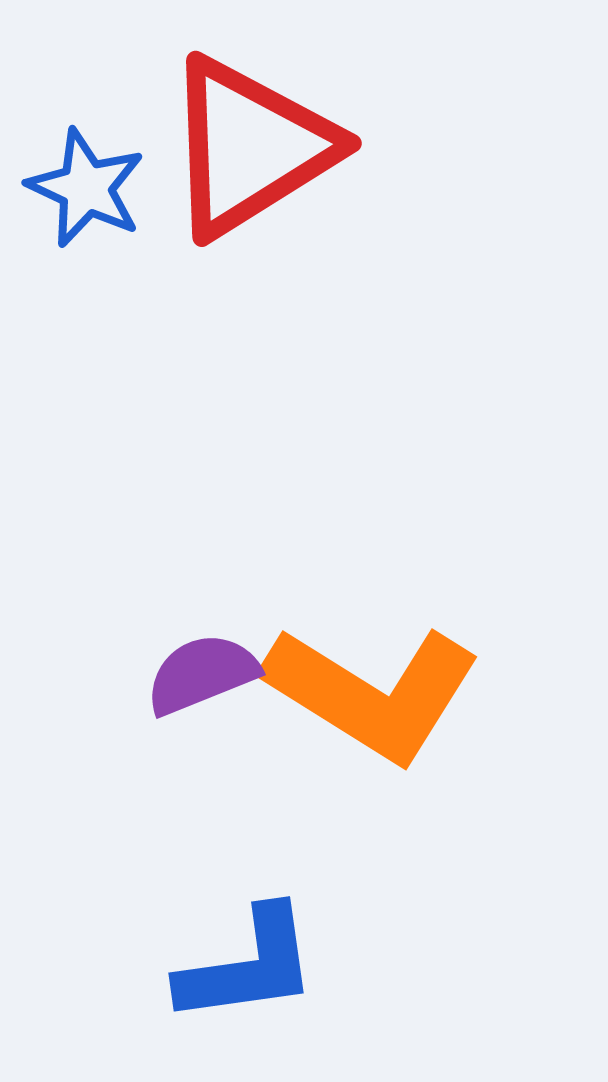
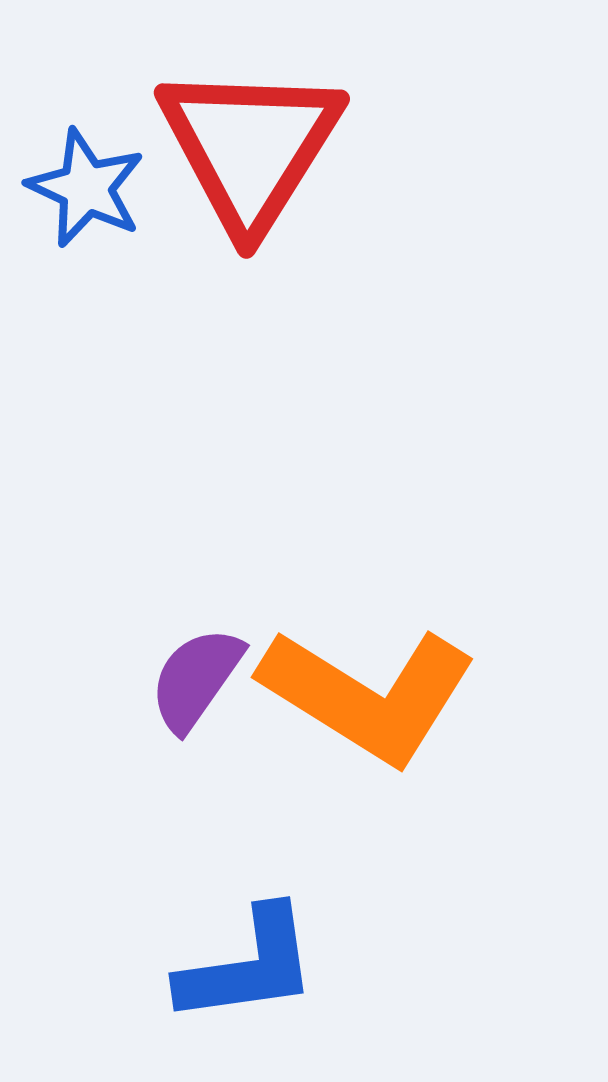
red triangle: rotated 26 degrees counterclockwise
purple semicircle: moved 6 px left, 5 px down; rotated 33 degrees counterclockwise
orange L-shape: moved 4 px left, 2 px down
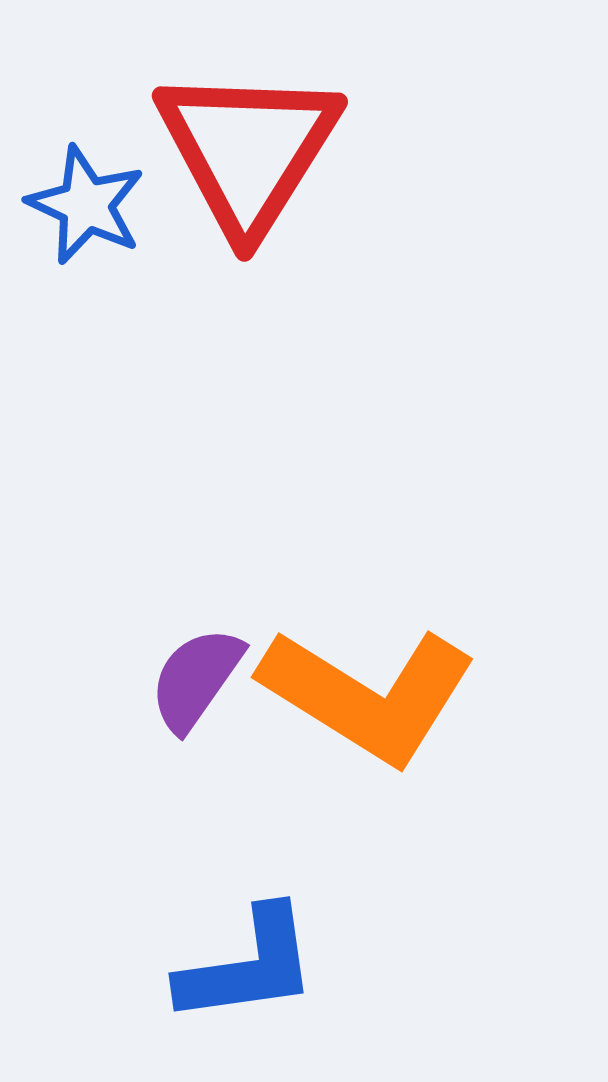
red triangle: moved 2 px left, 3 px down
blue star: moved 17 px down
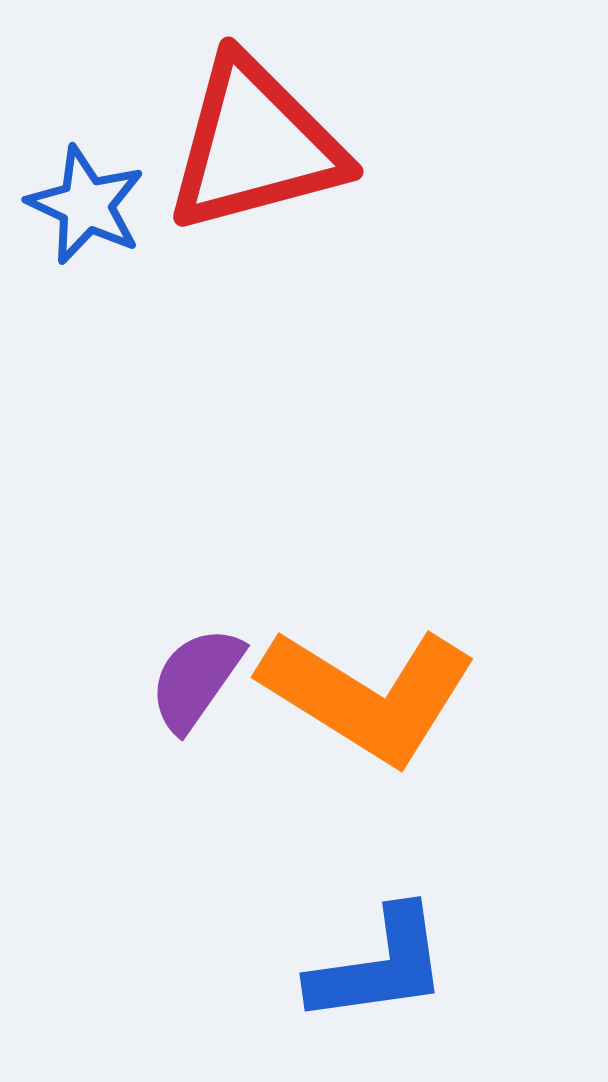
red triangle: moved 7 px right, 5 px up; rotated 43 degrees clockwise
blue L-shape: moved 131 px right
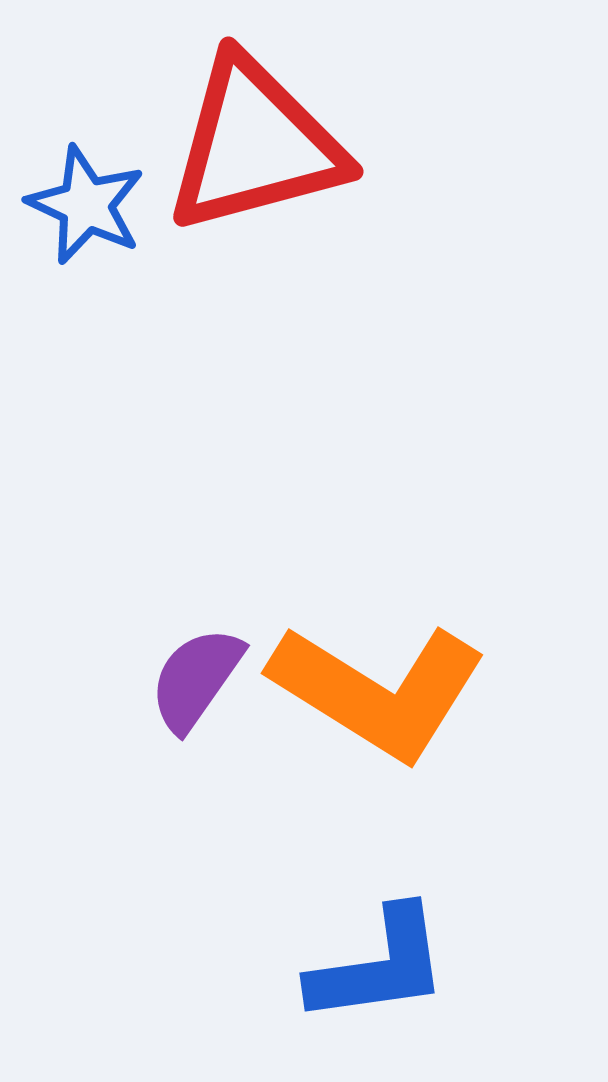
orange L-shape: moved 10 px right, 4 px up
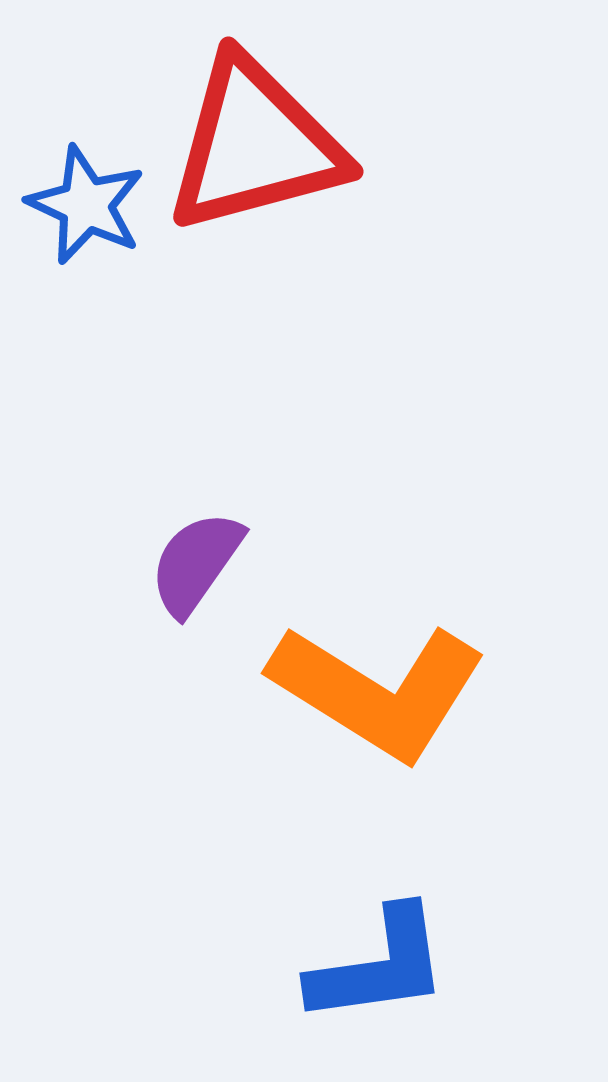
purple semicircle: moved 116 px up
